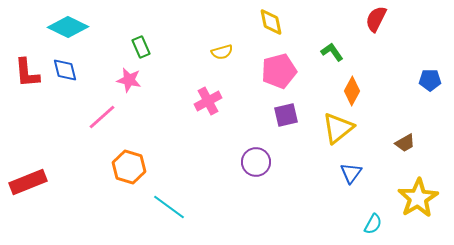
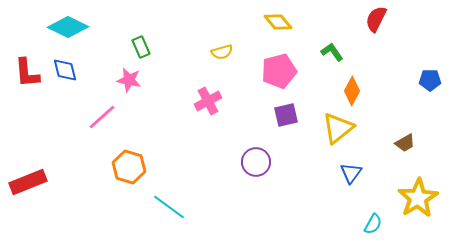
yellow diamond: moved 7 px right; rotated 28 degrees counterclockwise
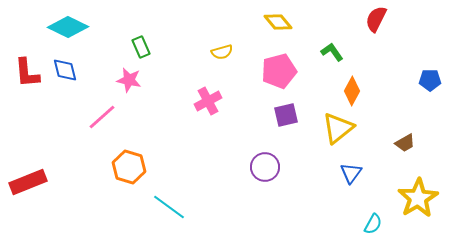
purple circle: moved 9 px right, 5 px down
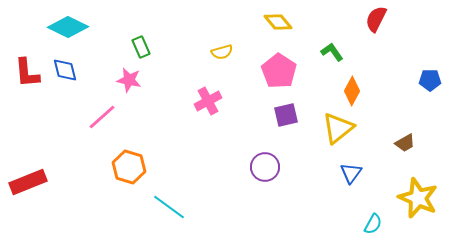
pink pentagon: rotated 24 degrees counterclockwise
yellow star: rotated 18 degrees counterclockwise
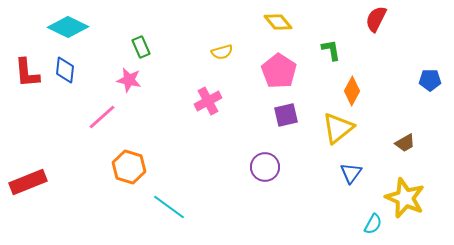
green L-shape: moved 1 px left, 2 px up; rotated 25 degrees clockwise
blue diamond: rotated 20 degrees clockwise
yellow star: moved 13 px left
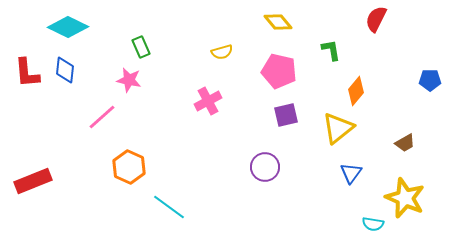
pink pentagon: rotated 20 degrees counterclockwise
orange diamond: moved 4 px right; rotated 12 degrees clockwise
orange hexagon: rotated 8 degrees clockwise
red rectangle: moved 5 px right, 1 px up
cyan semicircle: rotated 70 degrees clockwise
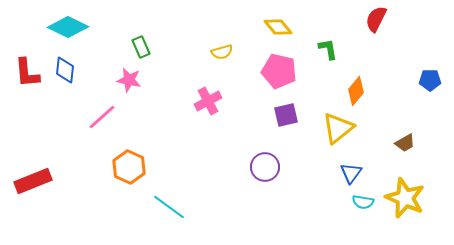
yellow diamond: moved 5 px down
green L-shape: moved 3 px left, 1 px up
cyan semicircle: moved 10 px left, 22 px up
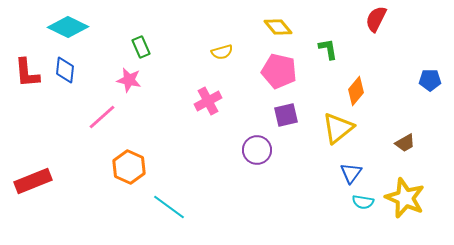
purple circle: moved 8 px left, 17 px up
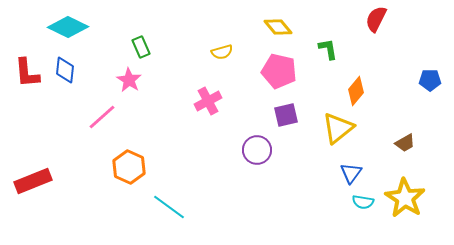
pink star: rotated 20 degrees clockwise
yellow star: rotated 9 degrees clockwise
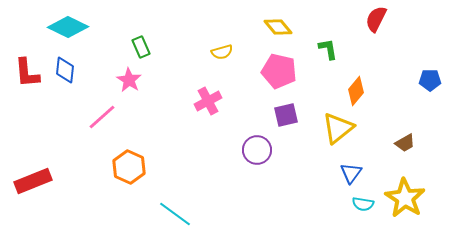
cyan semicircle: moved 2 px down
cyan line: moved 6 px right, 7 px down
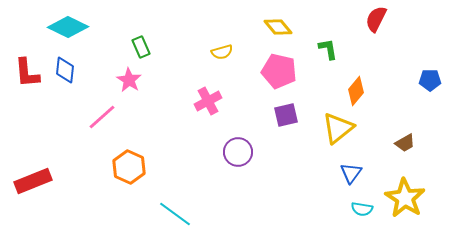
purple circle: moved 19 px left, 2 px down
cyan semicircle: moved 1 px left, 5 px down
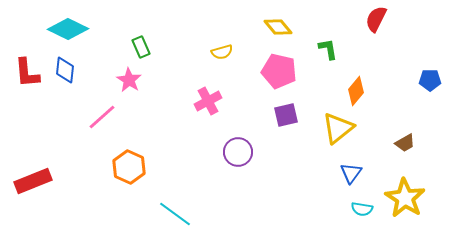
cyan diamond: moved 2 px down
